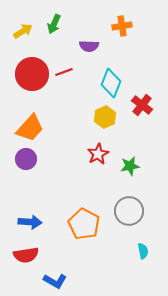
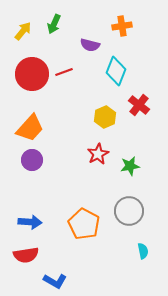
yellow arrow: rotated 18 degrees counterclockwise
purple semicircle: moved 1 px right, 1 px up; rotated 12 degrees clockwise
cyan diamond: moved 5 px right, 12 px up
red cross: moved 3 px left
purple circle: moved 6 px right, 1 px down
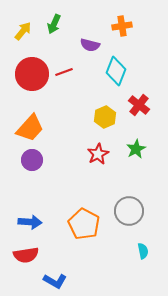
green star: moved 6 px right, 17 px up; rotated 18 degrees counterclockwise
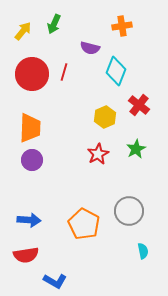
purple semicircle: moved 3 px down
red line: rotated 54 degrees counterclockwise
orange trapezoid: rotated 40 degrees counterclockwise
blue arrow: moved 1 px left, 2 px up
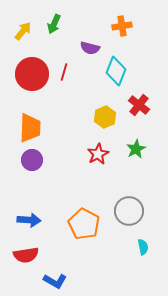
cyan semicircle: moved 4 px up
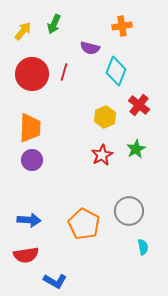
red star: moved 4 px right, 1 px down
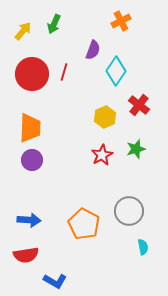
orange cross: moved 1 px left, 5 px up; rotated 18 degrees counterclockwise
purple semicircle: moved 3 px right, 2 px down; rotated 84 degrees counterclockwise
cyan diamond: rotated 12 degrees clockwise
green star: rotated 12 degrees clockwise
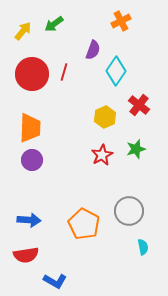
green arrow: rotated 30 degrees clockwise
